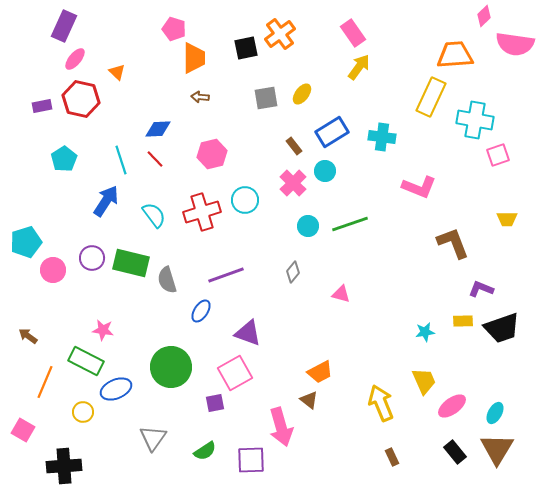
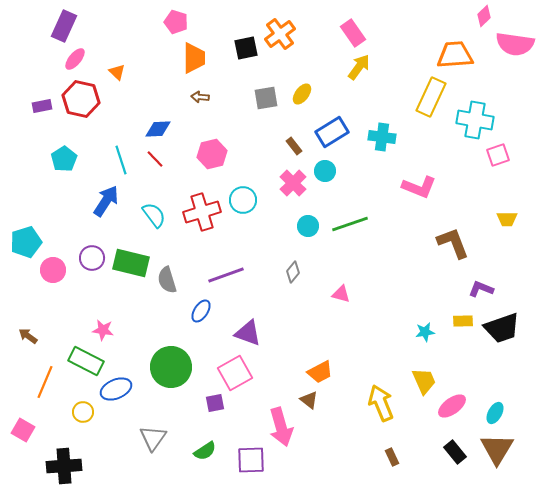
pink pentagon at (174, 29): moved 2 px right, 7 px up
cyan circle at (245, 200): moved 2 px left
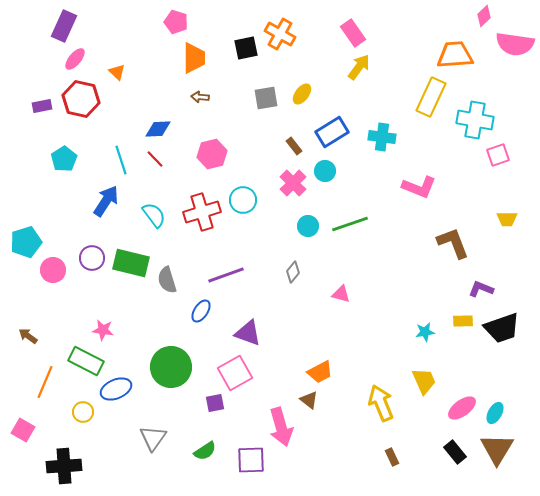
orange cross at (280, 34): rotated 24 degrees counterclockwise
pink ellipse at (452, 406): moved 10 px right, 2 px down
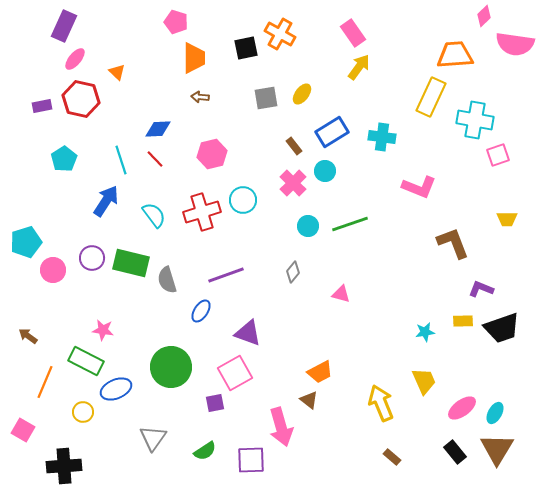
brown rectangle at (392, 457): rotated 24 degrees counterclockwise
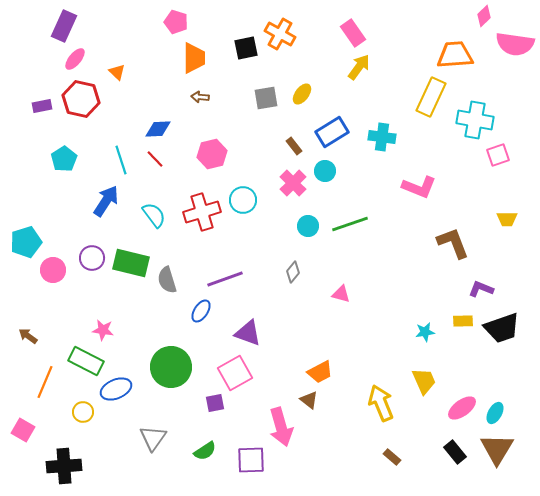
purple line at (226, 275): moved 1 px left, 4 px down
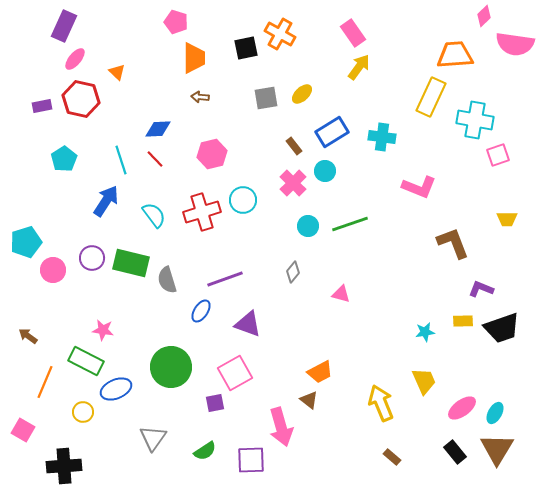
yellow ellipse at (302, 94): rotated 10 degrees clockwise
purple triangle at (248, 333): moved 9 px up
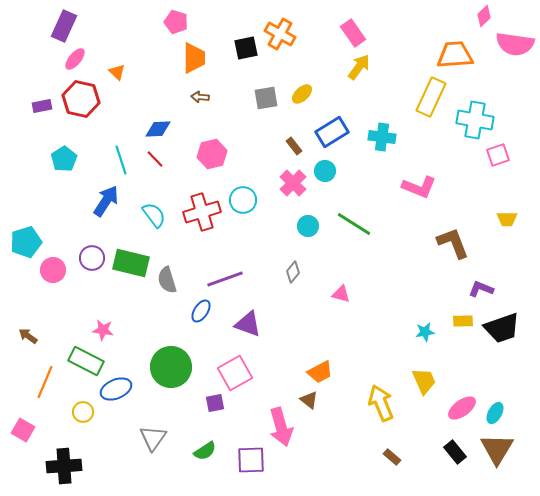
green line at (350, 224): moved 4 px right; rotated 51 degrees clockwise
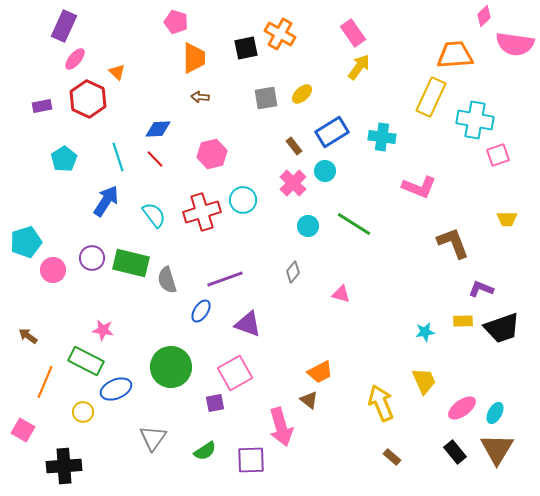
red hexagon at (81, 99): moved 7 px right; rotated 12 degrees clockwise
cyan line at (121, 160): moved 3 px left, 3 px up
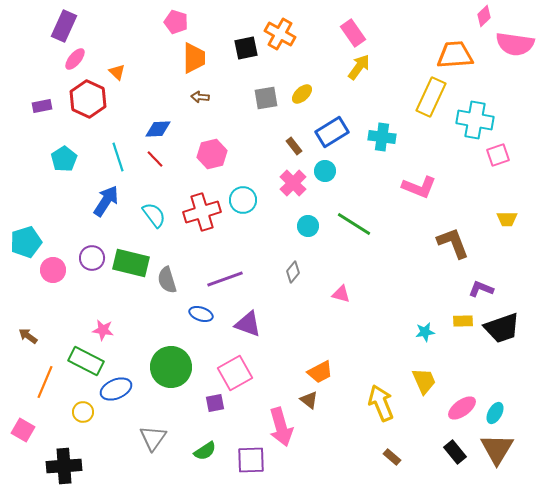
blue ellipse at (201, 311): moved 3 px down; rotated 75 degrees clockwise
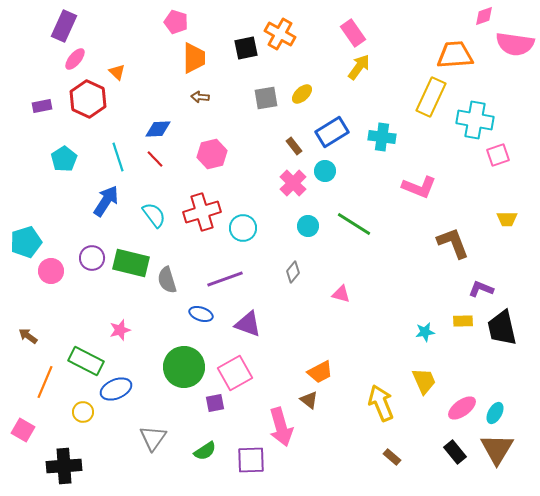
pink diamond at (484, 16): rotated 25 degrees clockwise
cyan circle at (243, 200): moved 28 px down
pink circle at (53, 270): moved 2 px left, 1 px down
black trapezoid at (502, 328): rotated 96 degrees clockwise
pink star at (103, 330): moved 17 px right; rotated 25 degrees counterclockwise
green circle at (171, 367): moved 13 px right
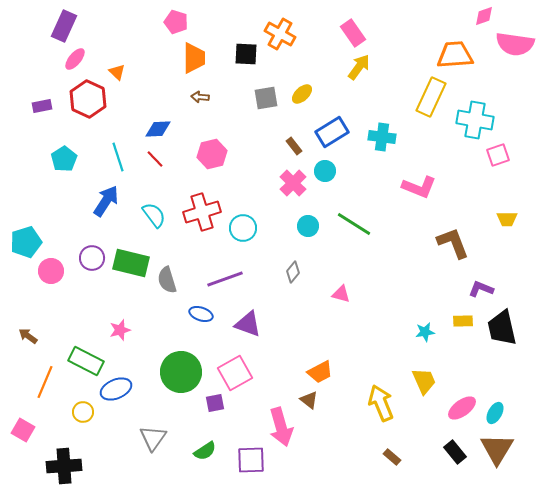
black square at (246, 48): moved 6 px down; rotated 15 degrees clockwise
green circle at (184, 367): moved 3 px left, 5 px down
